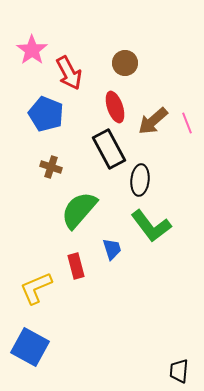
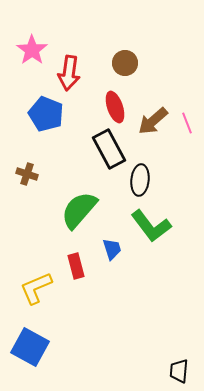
red arrow: rotated 36 degrees clockwise
brown cross: moved 24 px left, 7 px down
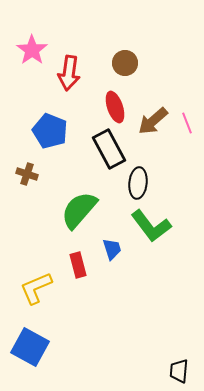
blue pentagon: moved 4 px right, 17 px down
black ellipse: moved 2 px left, 3 px down
red rectangle: moved 2 px right, 1 px up
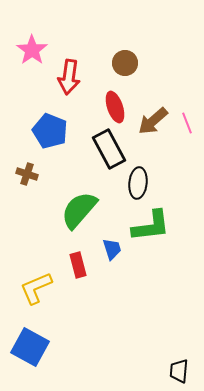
red arrow: moved 4 px down
green L-shape: rotated 60 degrees counterclockwise
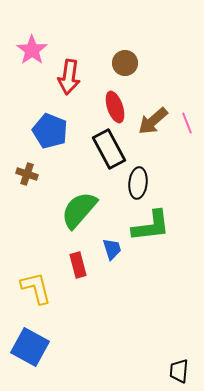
yellow L-shape: rotated 99 degrees clockwise
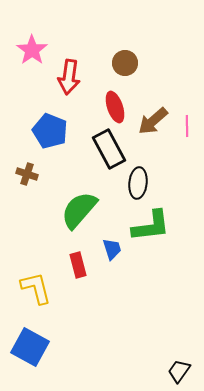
pink line: moved 3 px down; rotated 20 degrees clockwise
black trapezoid: rotated 30 degrees clockwise
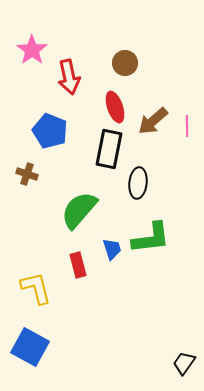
red arrow: rotated 20 degrees counterclockwise
black rectangle: rotated 39 degrees clockwise
green L-shape: moved 12 px down
black trapezoid: moved 5 px right, 8 px up
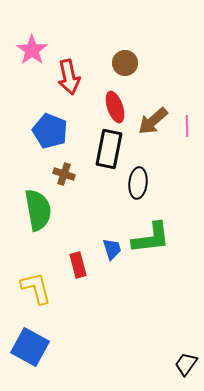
brown cross: moved 37 px right
green semicircle: moved 41 px left; rotated 129 degrees clockwise
black trapezoid: moved 2 px right, 1 px down
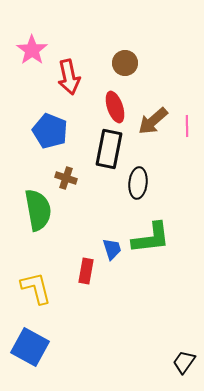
brown cross: moved 2 px right, 4 px down
red rectangle: moved 8 px right, 6 px down; rotated 25 degrees clockwise
black trapezoid: moved 2 px left, 2 px up
